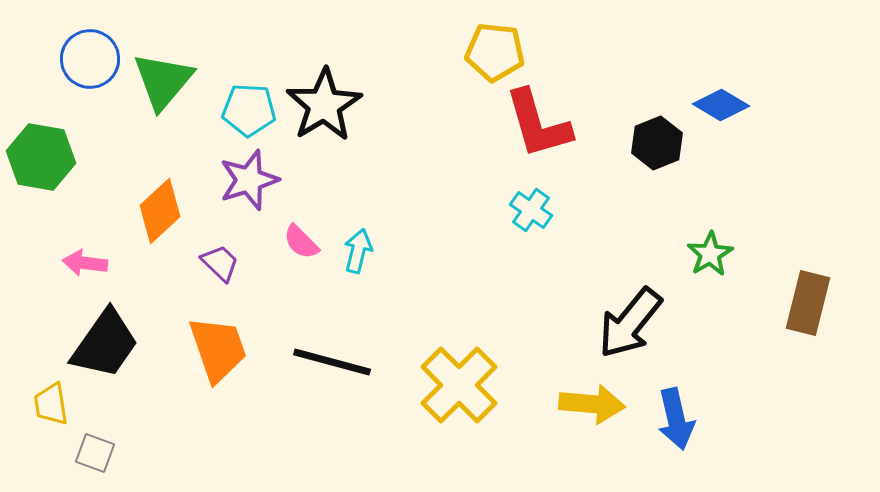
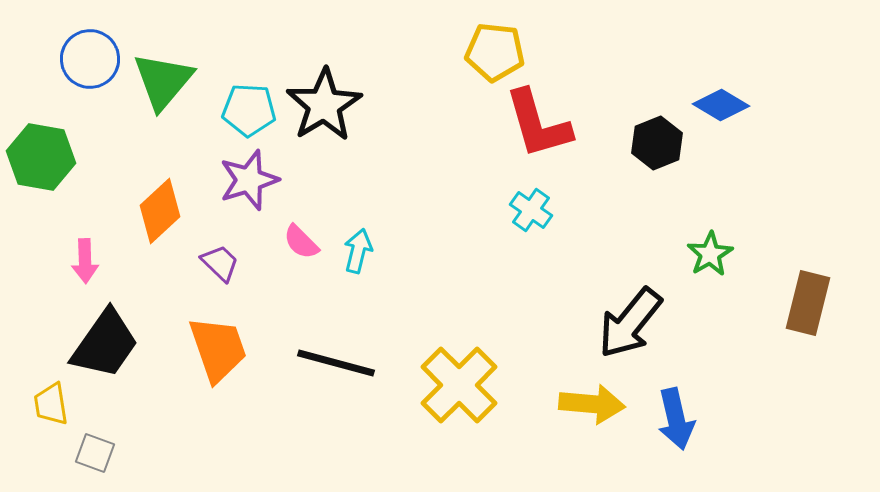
pink arrow: moved 2 px up; rotated 99 degrees counterclockwise
black line: moved 4 px right, 1 px down
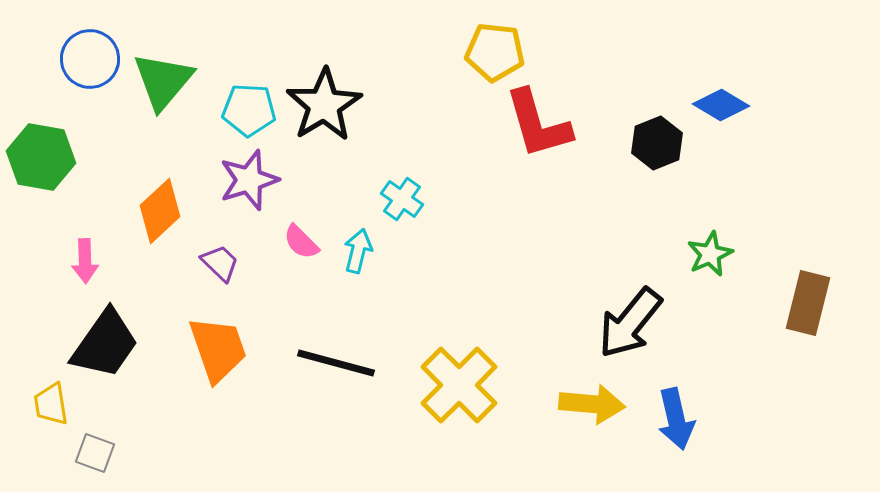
cyan cross: moved 129 px left, 11 px up
green star: rotated 6 degrees clockwise
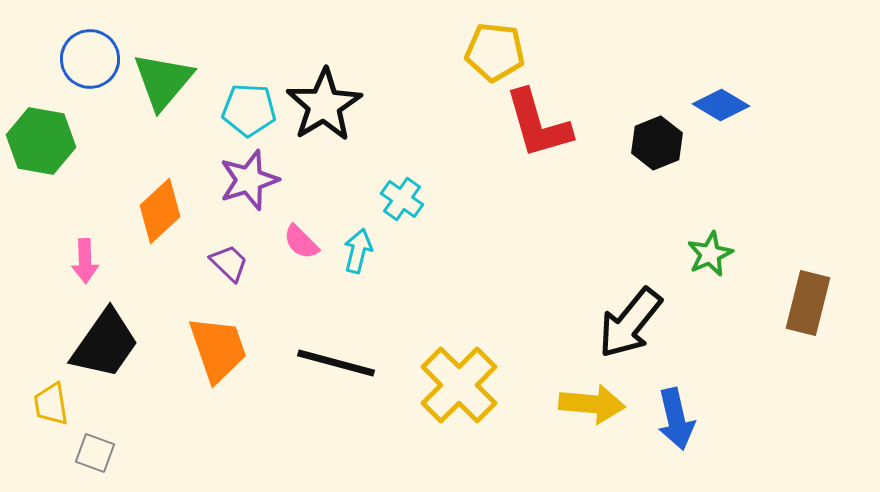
green hexagon: moved 16 px up
purple trapezoid: moved 9 px right
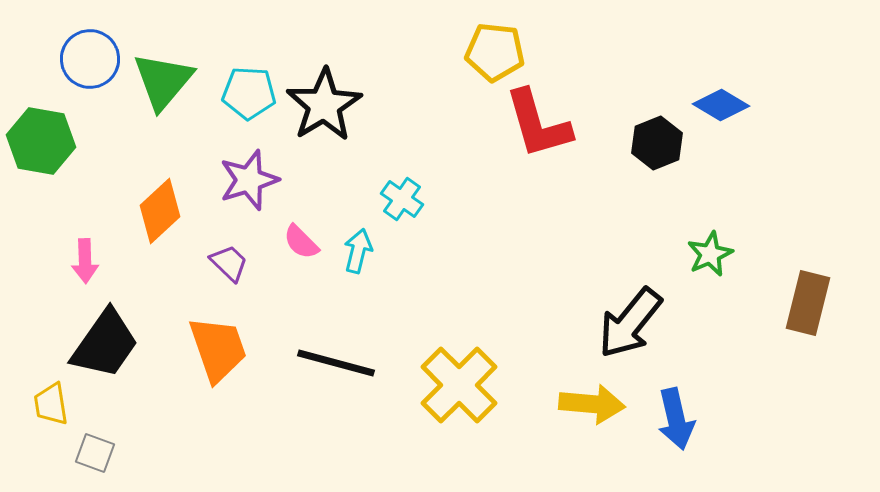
cyan pentagon: moved 17 px up
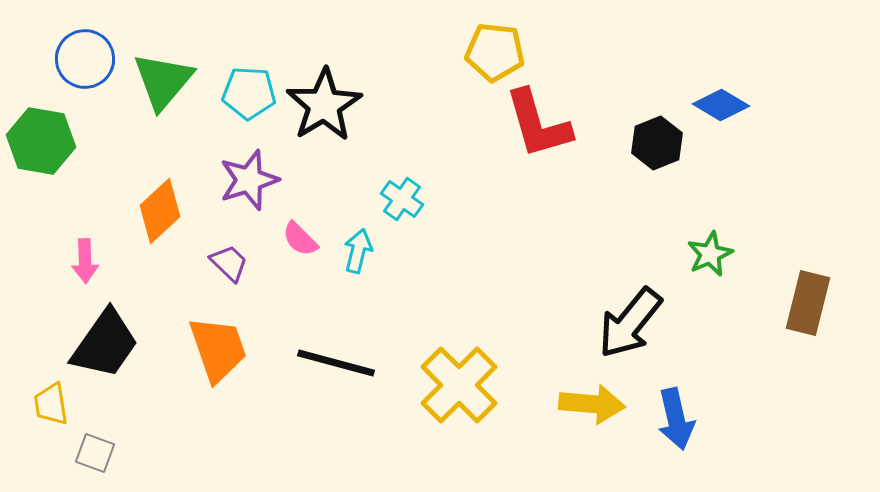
blue circle: moved 5 px left
pink semicircle: moved 1 px left, 3 px up
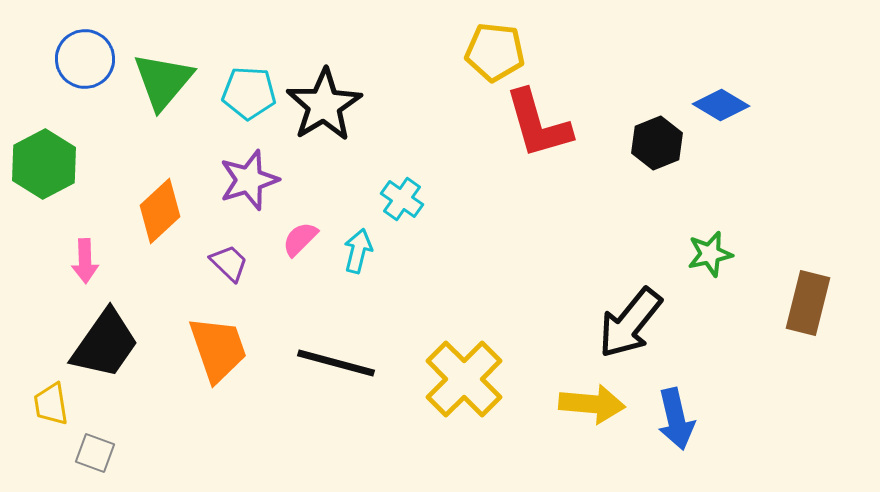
green hexagon: moved 3 px right, 23 px down; rotated 22 degrees clockwise
pink semicircle: rotated 90 degrees clockwise
green star: rotated 12 degrees clockwise
yellow cross: moved 5 px right, 6 px up
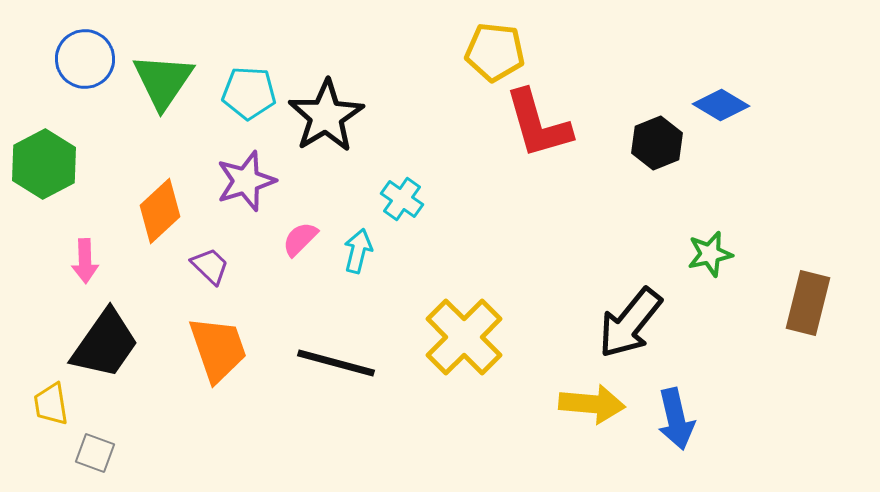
green triangle: rotated 6 degrees counterclockwise
black star: moved 2 px right, 11 px down
purple star: moved 3 px left, 1 px down
purple trapezoid: moved 19 px left, 3 px down
yellow cross: moved 42 px up
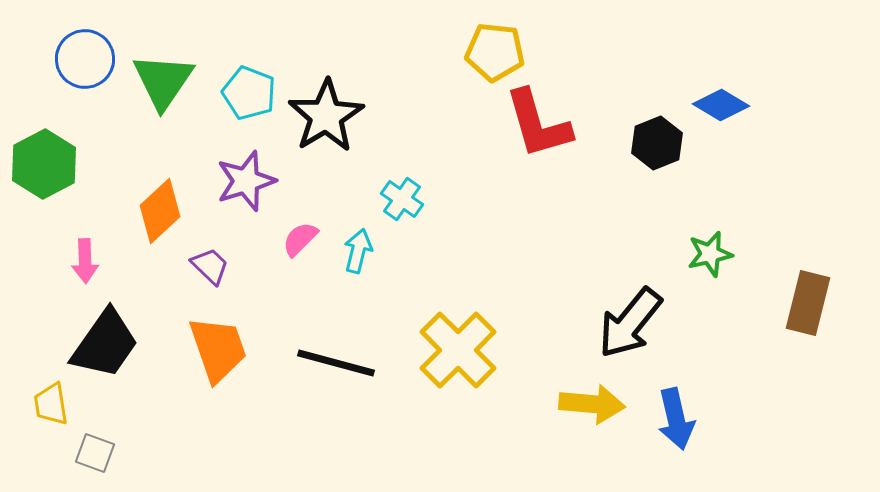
cyan pentagon: rotated 18 degrees clockwise
yellow cross: moved 6 px left, 13 px down
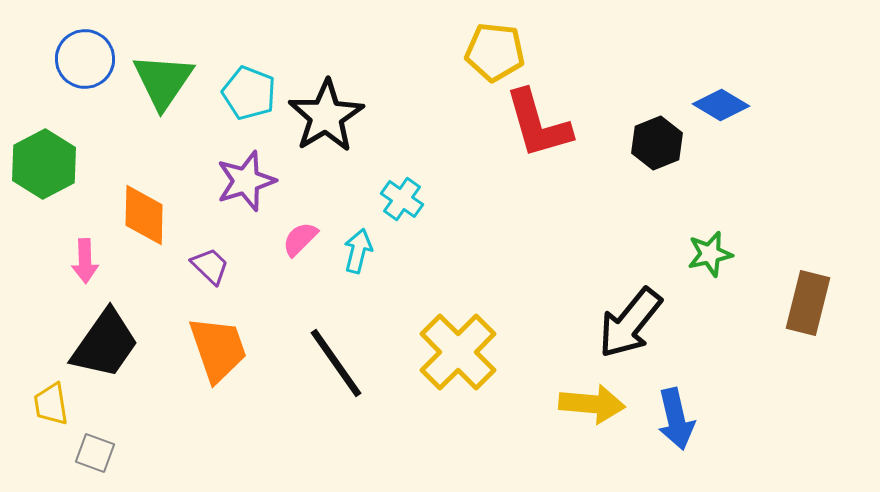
orange diamond: moved 16 px left, 4 px down; rotated 46 degrees counterclockwise
yellow cross: moved 2 px down
black line: rotated 40 degrees clockwise
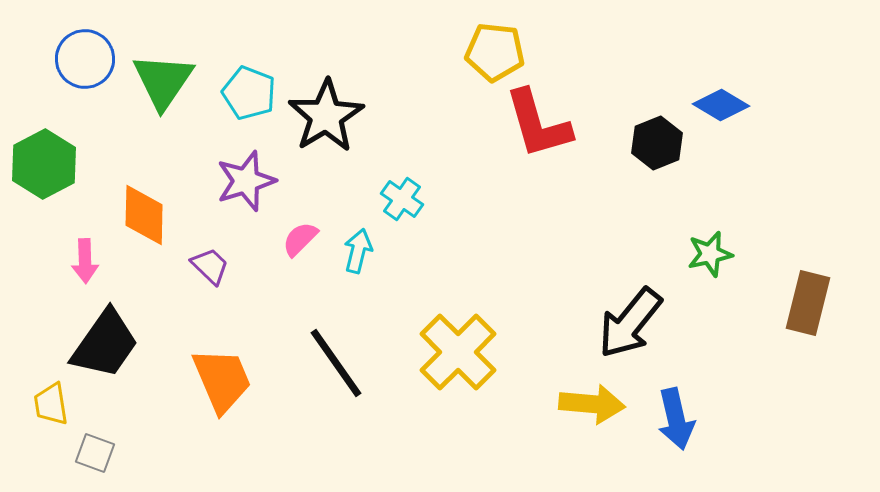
orange trapezoid: moved 4 px right, 31 px down; rotated 4 degrees counterclockwise
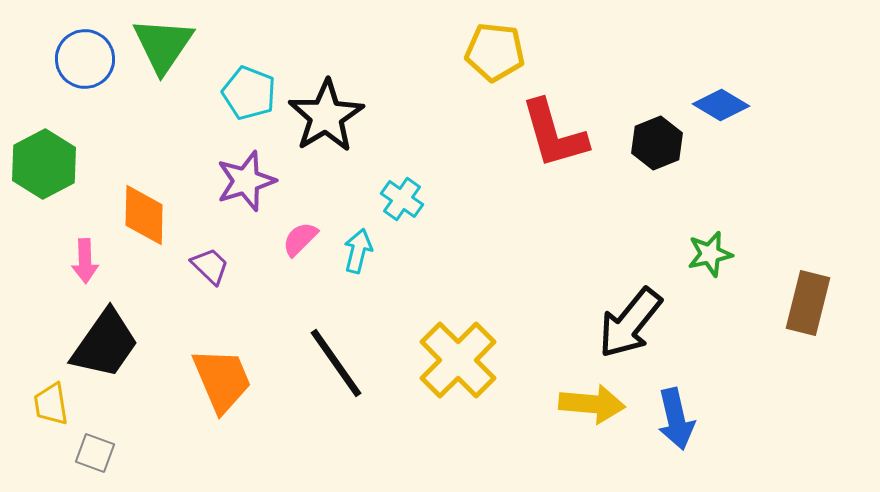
green triangle: moved 36 px up
red L-shape: moved 16 px right, 10 px down
yellow cross: moved 8 px down
